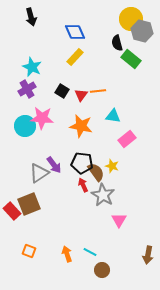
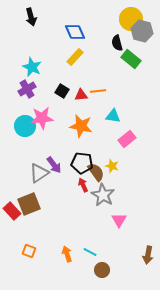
red triangle: rotated 48 degrees clockwise
pink star: rotated 10 degrees counterclockwise
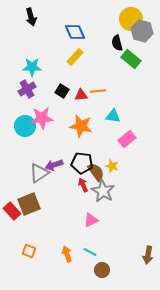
cyan star: rotated 24 degrees counterclockwise
purple arrow: rotated 108 degrees clockwise
gray star: moved 4 px up
pink triangle: moved 28 px left; rotated 35 degrees clockwise
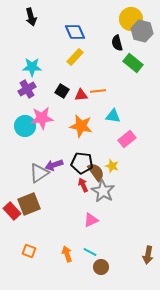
green rectangle: moved 2 px right, 4 px down
brown circle: moved 1 px left, 3 px up
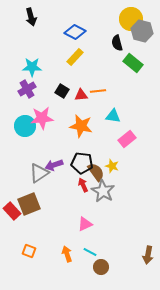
blue diamond: rotated 40 degrees counterclockwise
pink triangle: moved 6 px left, 4 px down
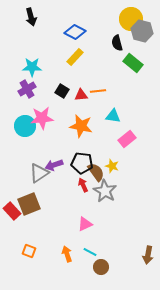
gray star: moved 2 px right
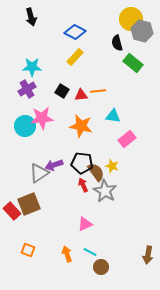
orange square: moved 1 px left, 1 px up
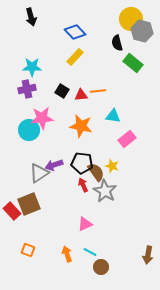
blue diamond: rotated 20 degrees clockwise
purple cross: rotated 18 degrees clockwise
cyan circle: moved 4 px right, 4 px down
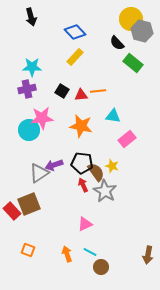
black semicircle: rotated 28 degrees counterclockwise
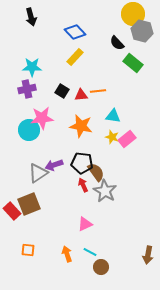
yellow circle: moved 2 px right, 5 px up
yellow star: moved 29 px up
gray triangle: moved 1 px left
orange square: rotated 16 degrees counterclockwise
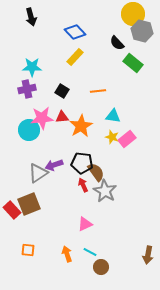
red triangle: moved 19 px left, 22 px down
orange star: rotated 30 degrees clockwise
red rectangle: moved 1 px up
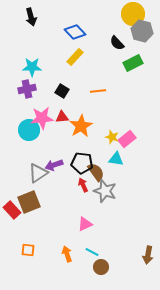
green rectangle: rotated 66 degrees counterclockwise
cyan triangle: moved 3 px right, 43 px down
gray star: rotated 10 degrees counterclockwise
brown square: moved 2 px up
cyan line: moved 2 px right
